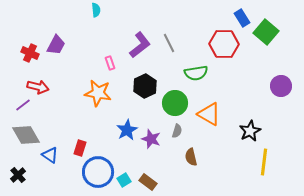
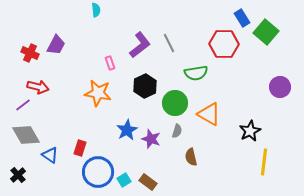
purple circle: moved 1 px left, 1 px down
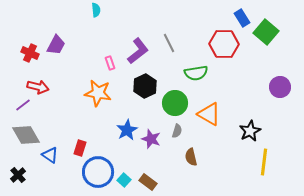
purple L-shape: moved 2 px left, 6 px down
cyan square: rotated 16 degrees counterclockwise
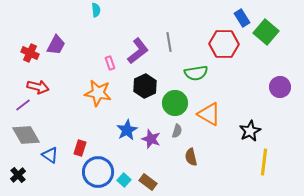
gray line: moved 1 px up; rotated 18 degrees clockwise
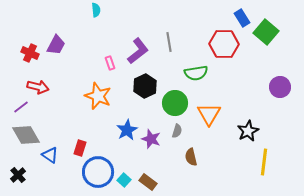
orange star: moved 3 px down; rotated 12 degrees clockwise
purple line: moved 2 px left, 2 px down
orange triangle: rotated 30 degrees clockwise
black star: moved 2 px left
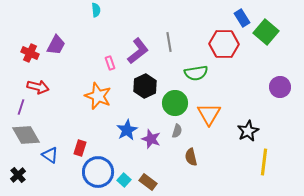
purple line: rotated 35 degrees counterclockwise
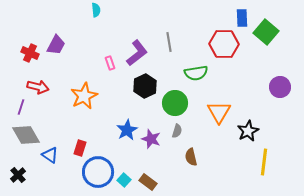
blue rectangle: rotated 30 degrees clockwise
purple L-shape: moved 1 px left, 2 px down
orange star: moved 14 px left; rotated 24 degrees clockwise
orange triangle: moved 10 px right, 2 px up
